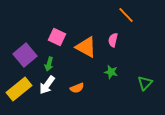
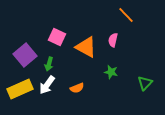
yellow rectangle: moved 1 px right; rotated 15 degrees clockwise
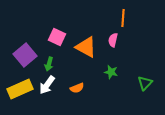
orange line: moved 3 px left, 3 px down; rotated 48 degrees clockwise
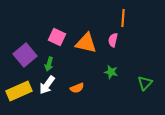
orange triangle: moved 4 px up; rotated 15 degrees counterclockwise
yellow rectangle: moved 1 px left, 2 px down
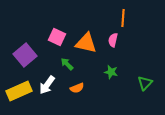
green arrow: moved 18 px right; rotated 120 degrees clockwise
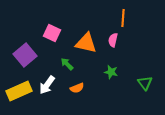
pink square: moved 5 px left, 4 px up
green triangle: rotated 21 degrees counterclockwise
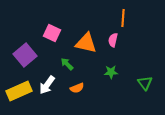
green star: rotated 16 degrees counterclockwise
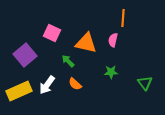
green arrow: moved 1 px right, 3 px up
orange semicircle: moved 2 px left, 4 px up; rotated 64 degrees clockwise
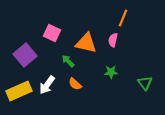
orange line: rotated 18 degrees clockwise
